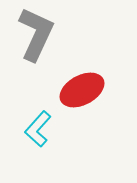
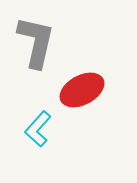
gray L-shape: moved 8 px down; rotated 12 degrees counterclockwise
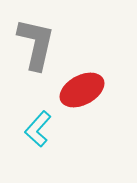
gray L-shape: moved 2 px down
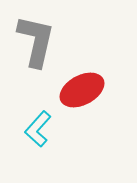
gray L-shape: moved 3 px up
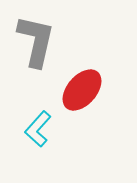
red ellipse: rotated 21 degrees counterclockwise
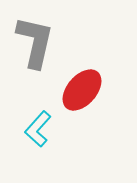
gray L-shape: moved 1 px left, 1 px down
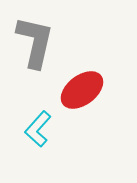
red ellipse: rotated 12 degrees clockwise
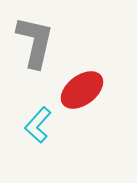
cyan L-shape: moved 4 px up
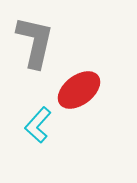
red ellipse: moved 3 px left
